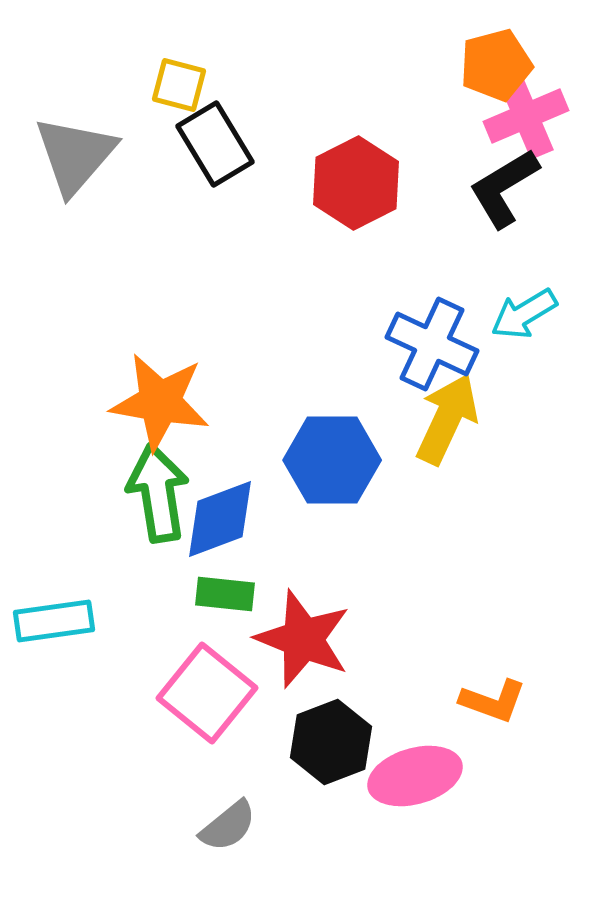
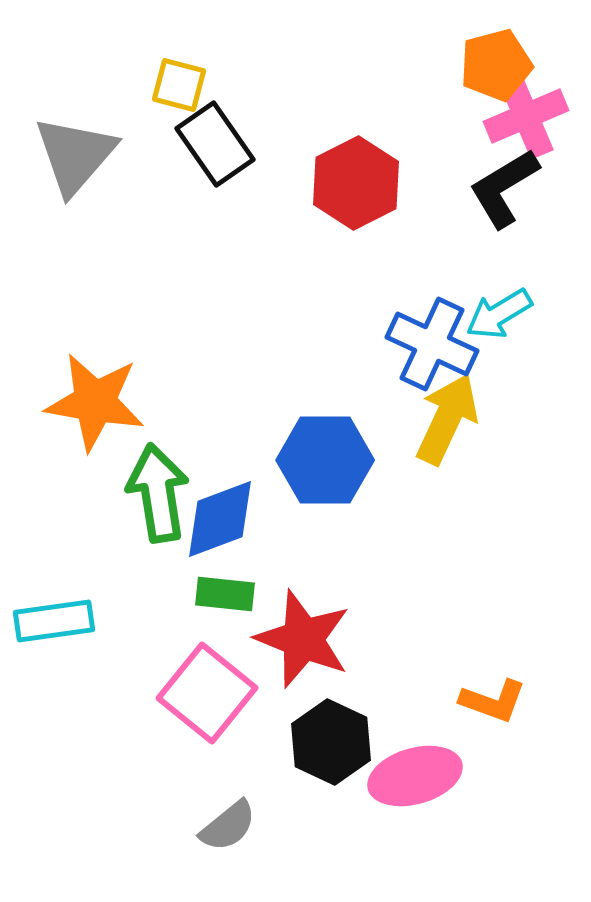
black rectangle: rotated 4 degrees counterclockwise
cyan arrow: moved 25 px left
orange star: moved 65 px left
blue hexagon: moved 7 px left
black hexagon: rotated 14 degrees counterclockwise
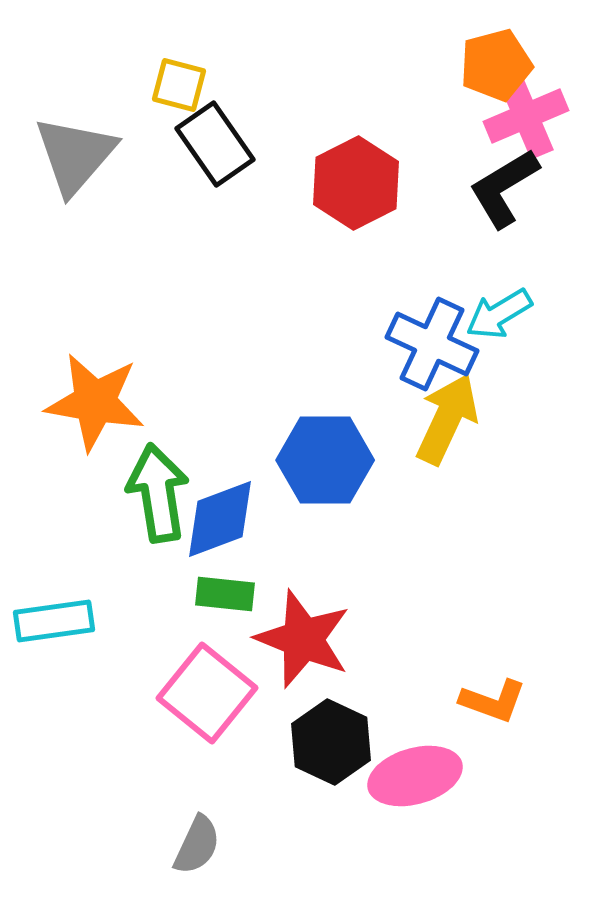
gray semicircle: moved 31 px left, 19 px down; rotated 26 degrees counterclockwise
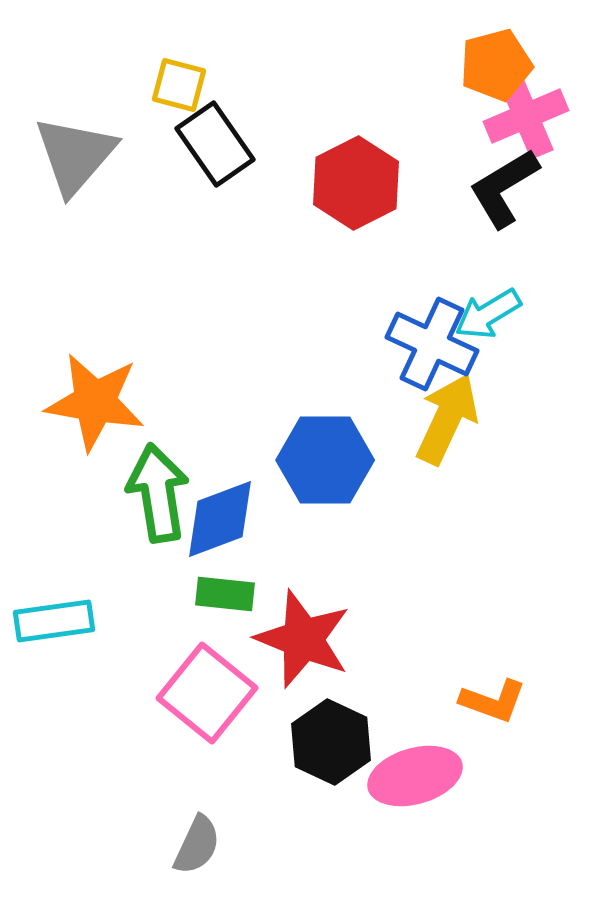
cyan arrow: moved 11 px left
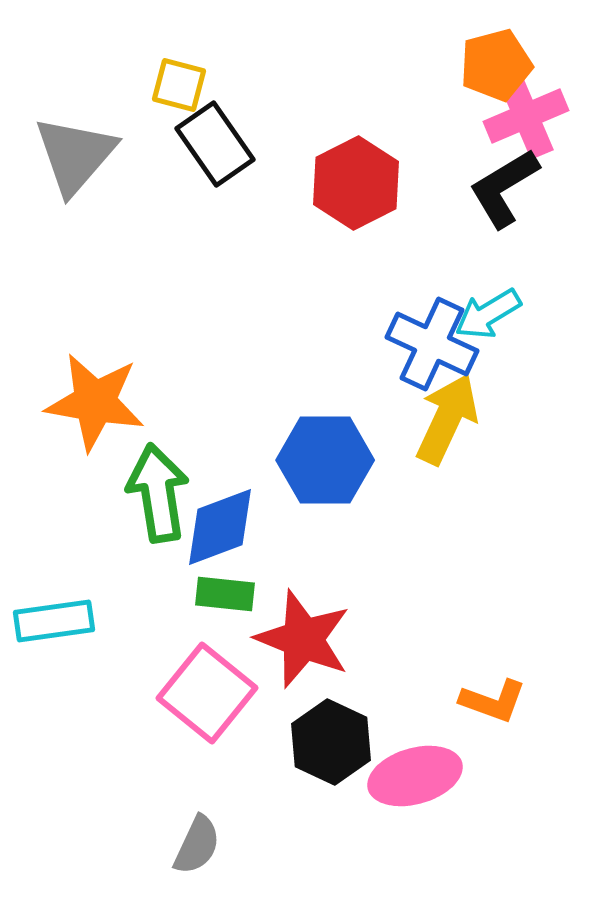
blue diamond: moved 8 px down
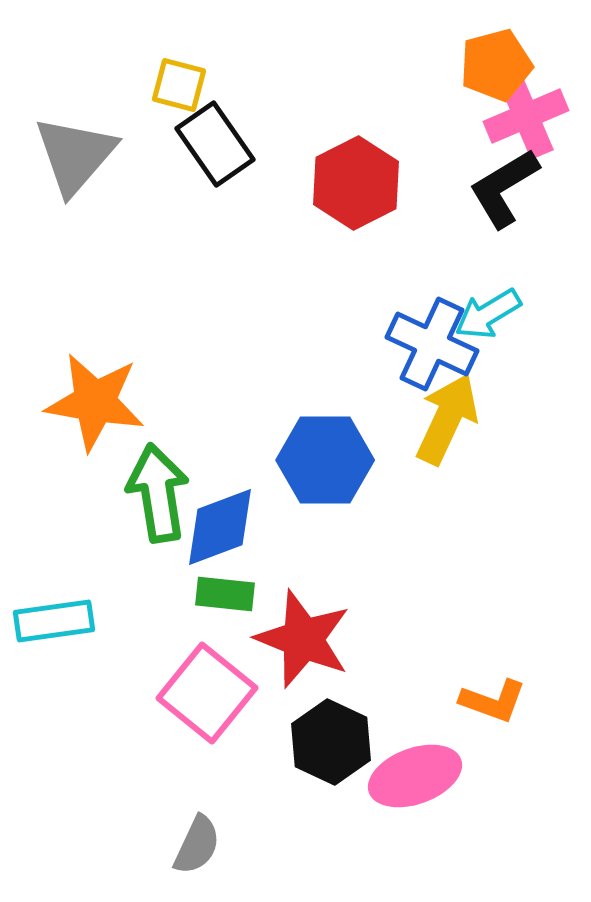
pink ellipse: rotated 4 degrees counterclockwise
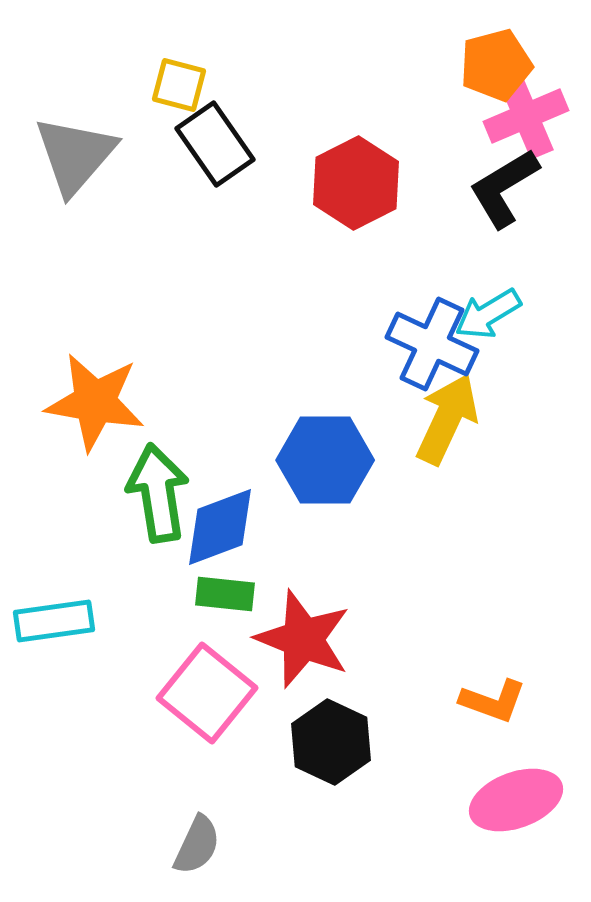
pink ellipse: moved 101 px right, 24 px down
